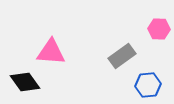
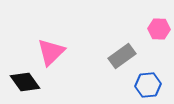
pink triangle: rotated 48 degrees counterclockwise
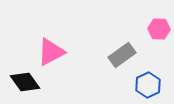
pink triangle: rotated 16 degrees clockwise
gray rectangle: moved 1 px up
blue hexagon: rotated 20 degrees counterclockwise
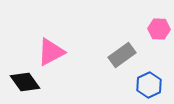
blue hexagon: moved 1 px right
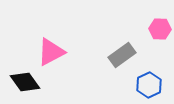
pink hexagon: moved 1 px right
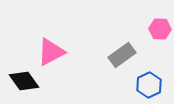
black diamond: moved 1 px left, 1 px up
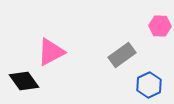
pink hexagon: moved 3 px up
